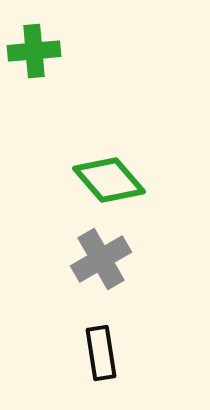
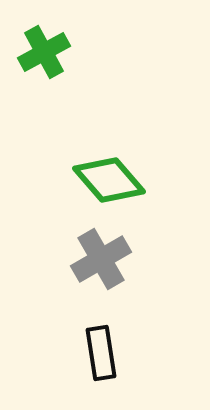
green cross: moved 10 px right, 1 px down; rotated 24 degrees counterclockwise
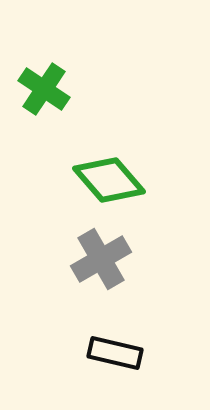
green cross: moved 37 px down; rotated 27 degrees counterclockwise
black rectangle: moved 14 px right; rotated 68 degrees counterclockwise
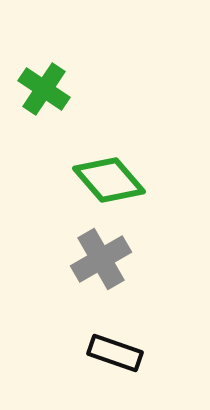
black rectangle: rotated 6 degrees clockwise
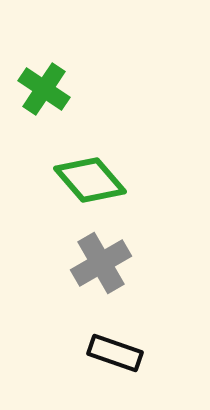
green diamond: moved 19 px left
gray cross: moved 4 px down
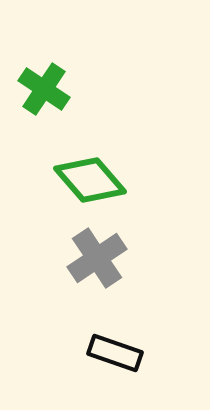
gray cross: moved 4 px left, 5 px up; rotated 4 degrees counterclockwise
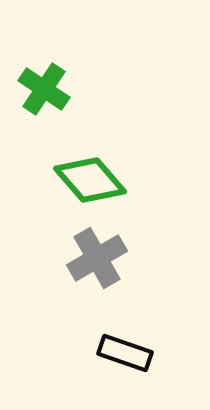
gray cross: rotated 4 degrees clockwise
black rectangle: moved 10 px right
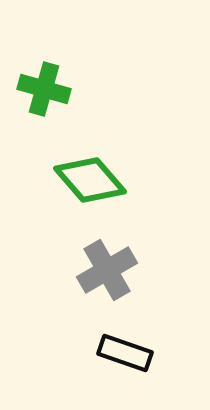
green cross: rotated 18 degrees counterclockwise
gray cross: moved 10 px right, 12 px down
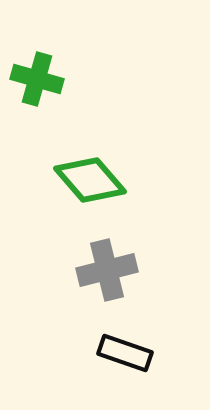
green cross: moved 7 px left, 10 px up
gray cross: rotated 16 degrees clockwise
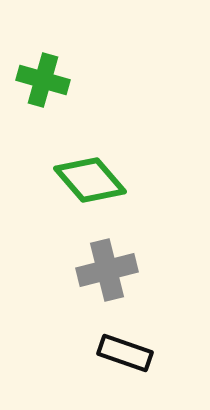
green cross: moved 6 px right, 1 px down
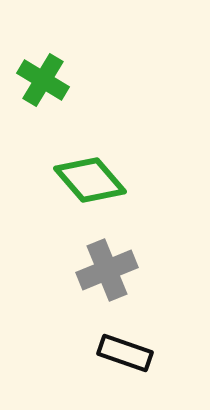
green cross: rotated 15 degrees clockwise
gray cross: rotated 8 degrees counterclockwise
